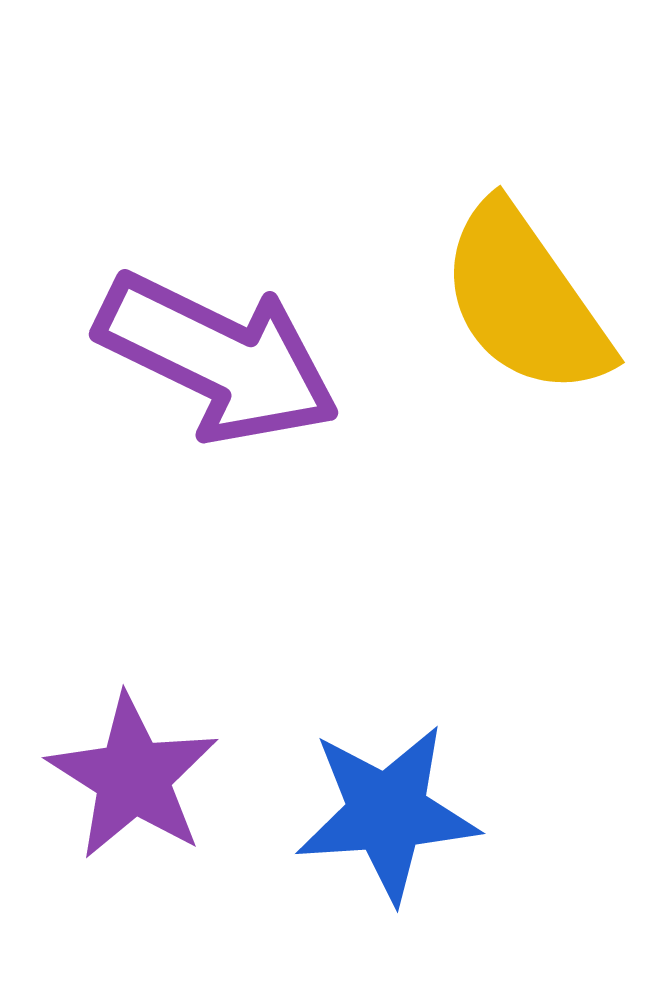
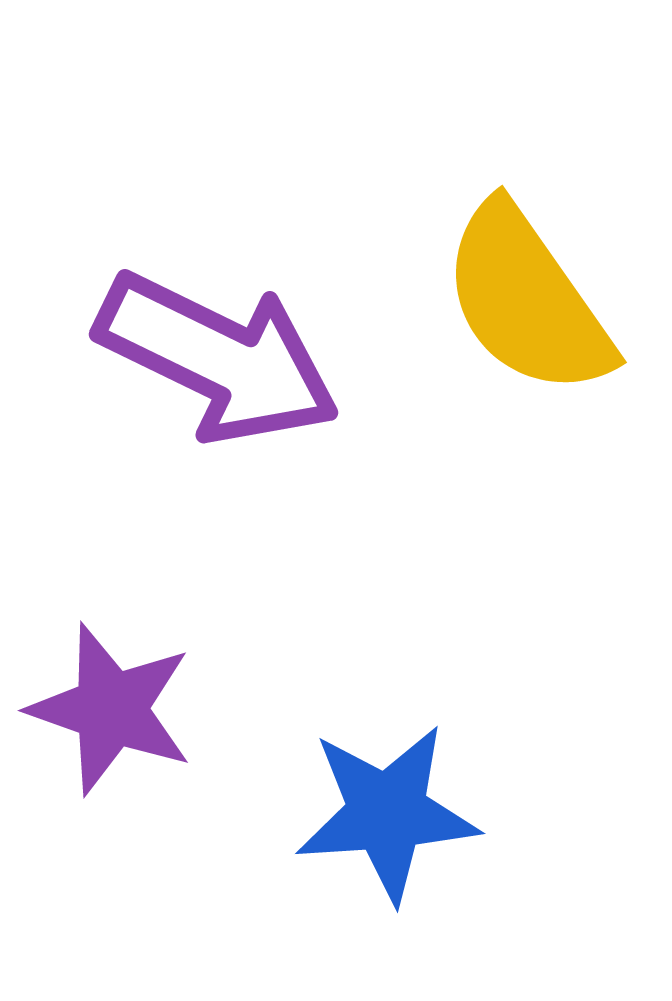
yellow semicircle: moved 2 px right
purple star: moved 22 px left, 68 px up; rotated 13 degrees counterclockwise
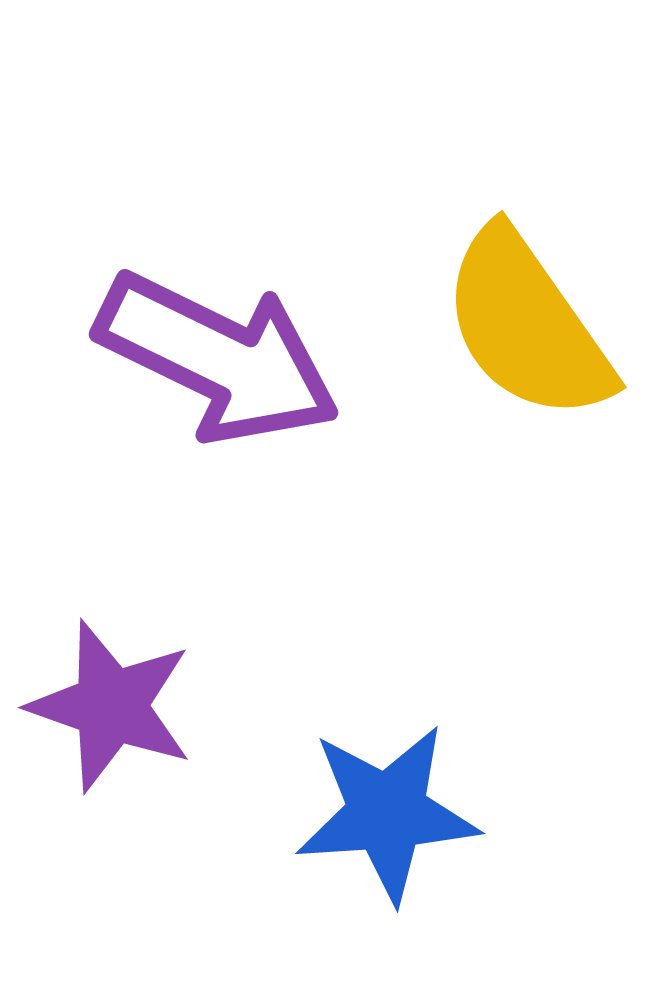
yellow semicircle: moved 25 px down
purple star: moved 3 px up
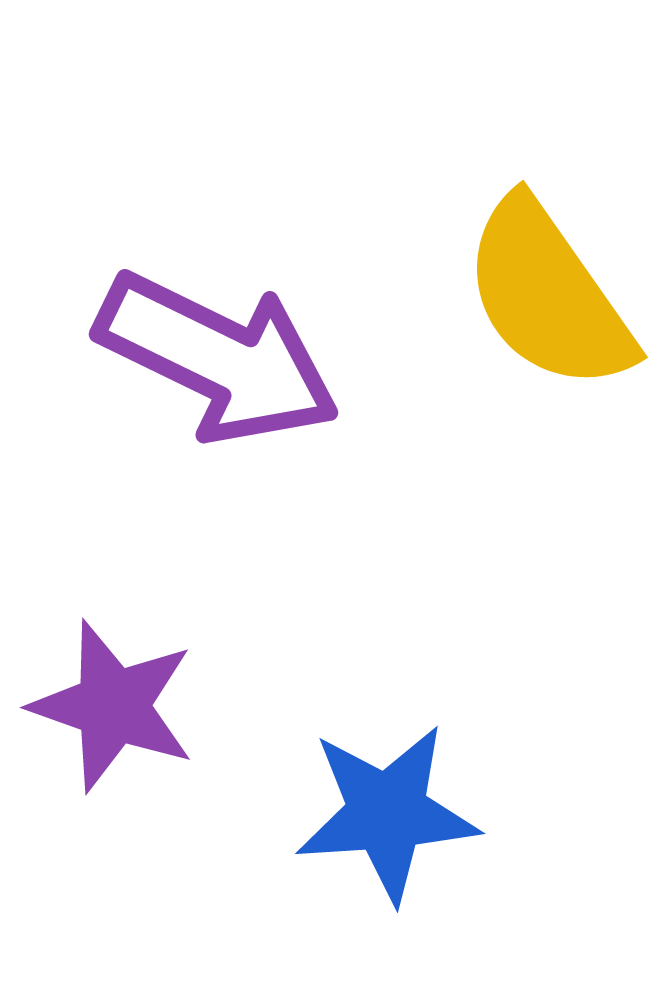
yellow semicircle: moved 21 px right, 30 px up
purple star: moved 2 px right
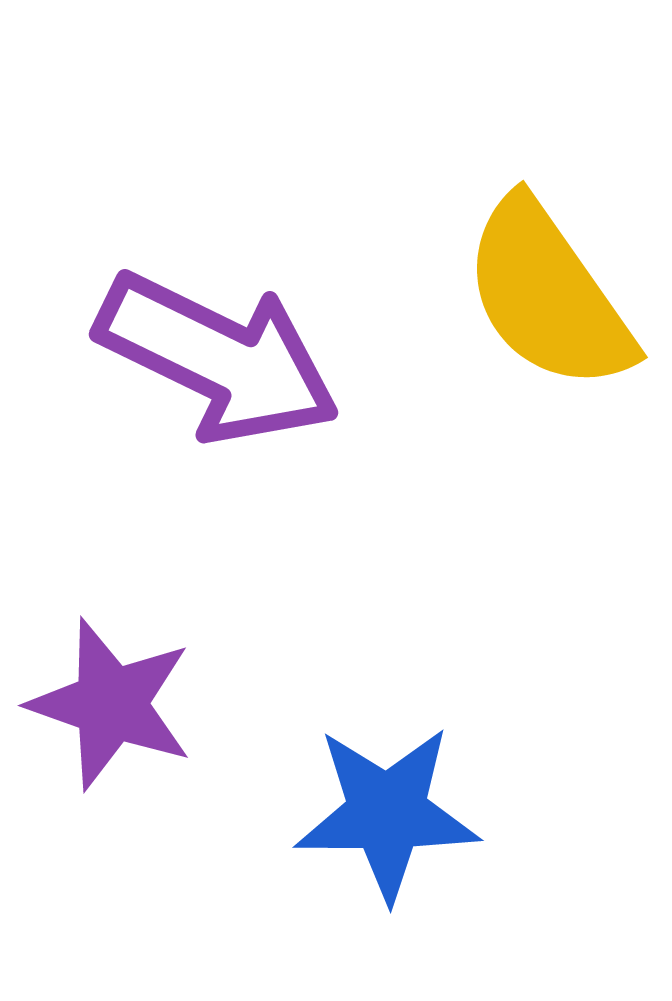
purple star: moved 2 px left, 2 px up
blue star: rotated 4 degrees clockwise
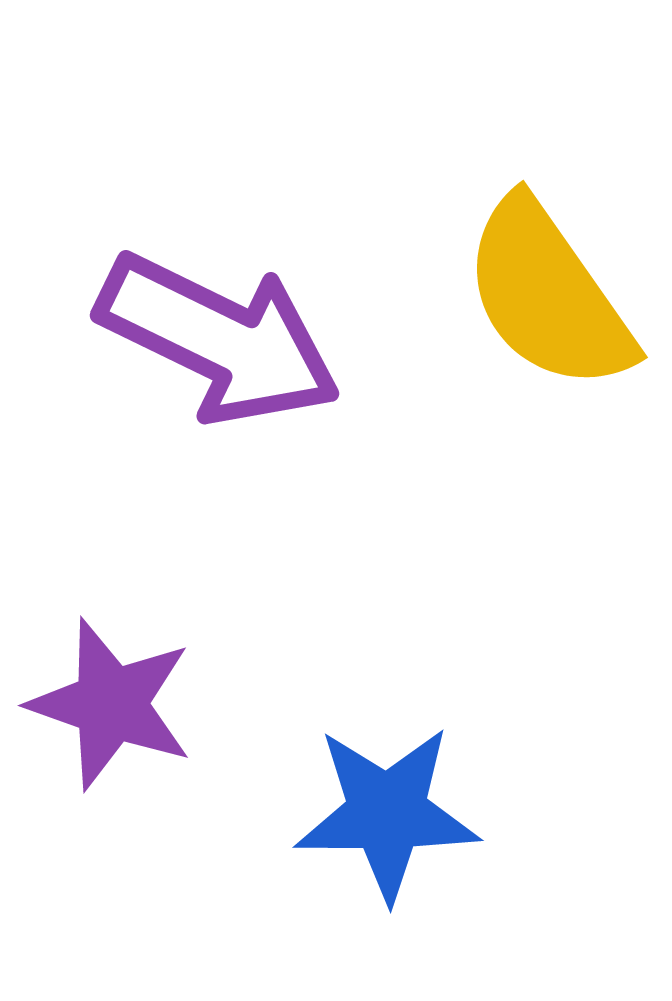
purple arrow: moved 1 px right, 19 px up
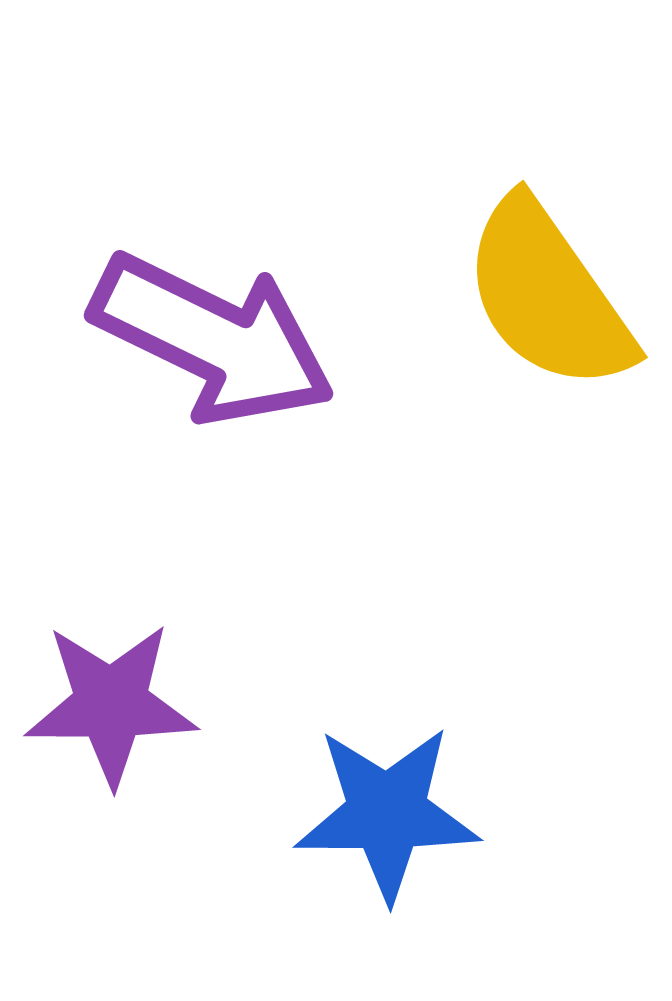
purple arrow: moved 6 px left
purple star: rotated 19 degrees counterclockwise
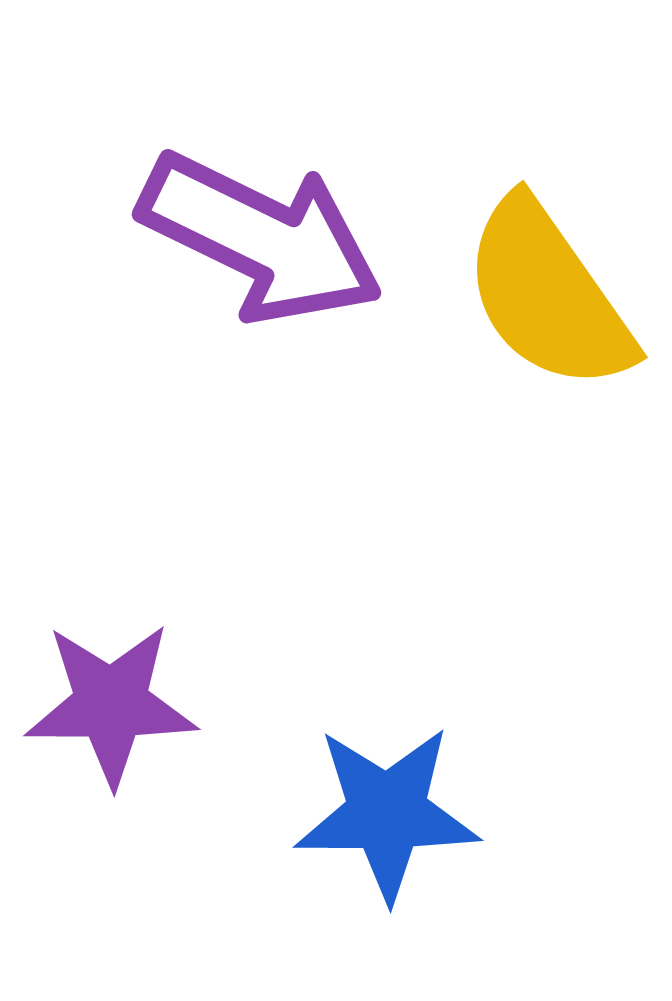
purple arrow: moved 48 px right, 101 px up
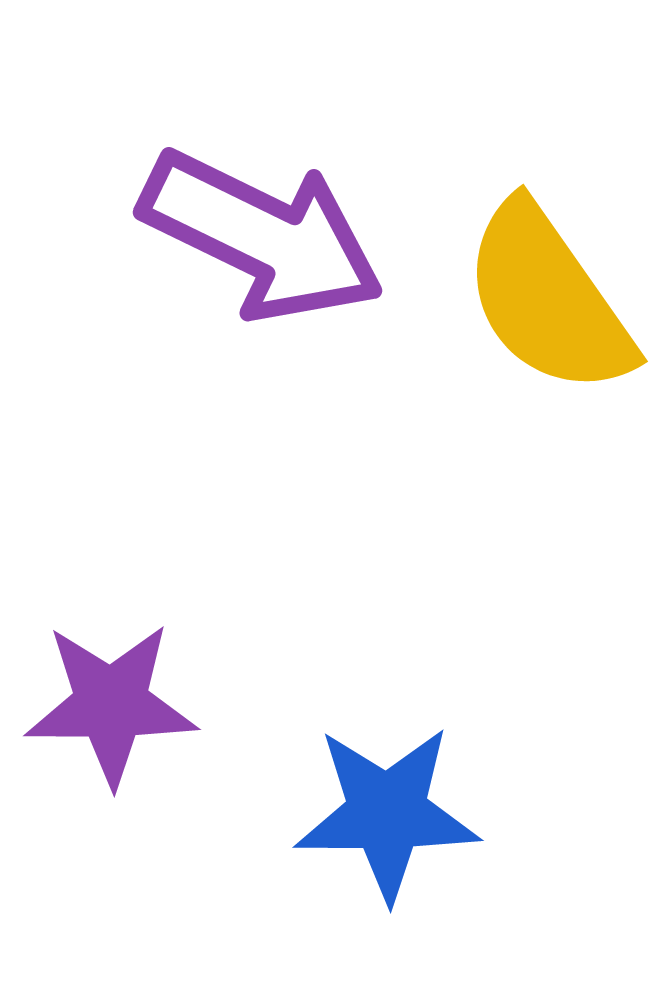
purple arrow: moved 1 px right, 2 px up
yellow semicircle: moved 4 px down
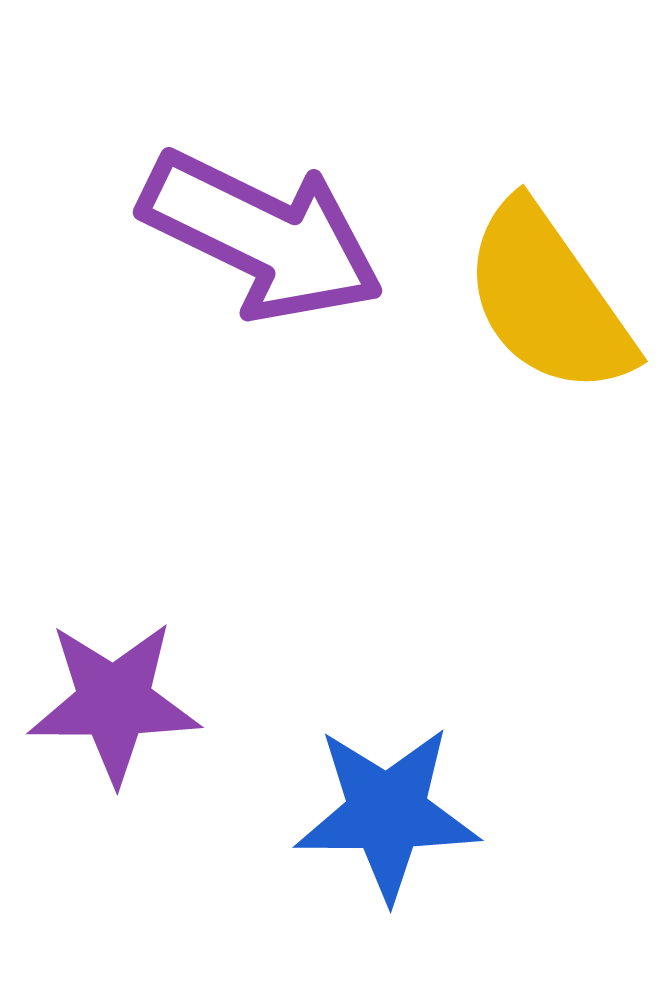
purple star: moved 3 px right, 2 px up
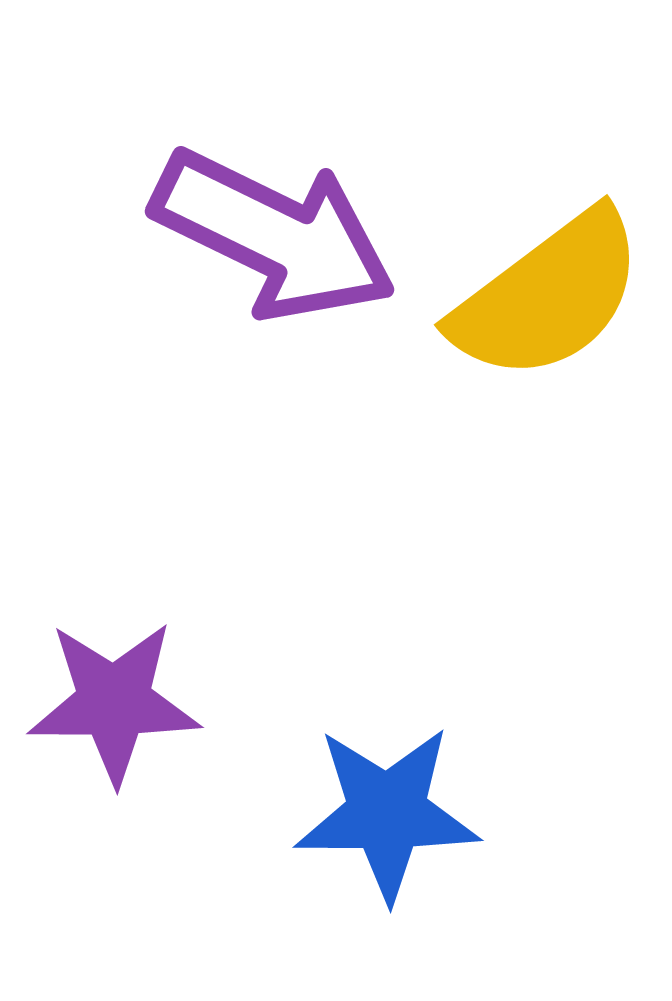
purple arrow: moved 12 px right, 1 px up
yellow semicircle: moved 3 px up; rotated 92 degrees counterclockwise
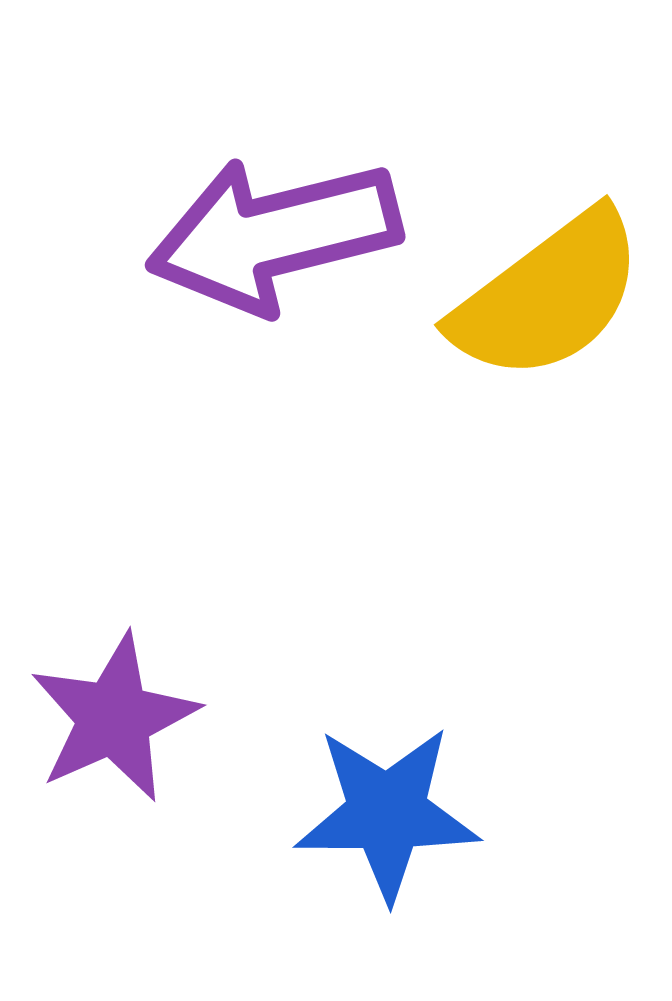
purple arrow: rotated 140 degrees clockwise
purple star: moved 16 px down; rotated 24 degrees counterclockwise
